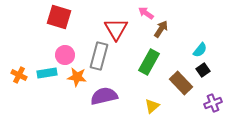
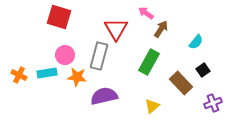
cyan semicircle: moved 4 px left, 8 px up
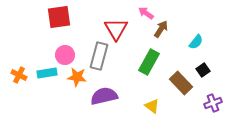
red square: rotated 25 degrees counterclockwise
yellow triangle: rotated 42 degrees counterclockwise
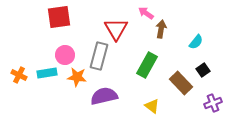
brown arrow: rotated 24 degrees counterclockwise
green rectangle: moved 2 px left, 3 px down
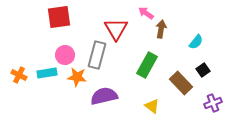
gray rectangle: moved 2 px left, 1 px up
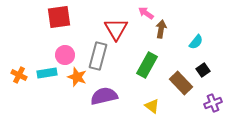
gray rectangle: moved 1 px right, 1 px down
orange star: rotated 12 degrees clockwise
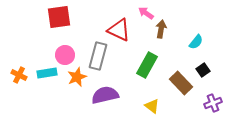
red triangle: moved 3 px right, 1 px down; rotated 35 degrees counterclockwise
orange star: rotated 30 degrees clockwise
purple semicircle: moved 1 px right, 1 px up
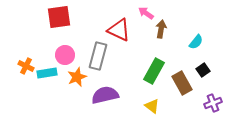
green rectangle: moved 7 px right, 6 px down
orange cross: moved 7 px right, 9 px up
brown rectangle: moved 1 px right; rotated 15 degrees clockwise
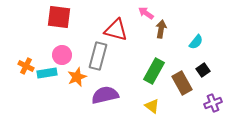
red square: rotated 15 degrees clockwise
red triangle: moved 3 px left; rotated 10 degrees counterclockwise
pink circle: moved 3 px left
